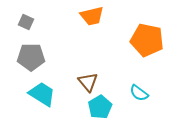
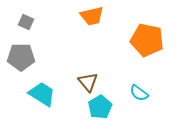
gray pentagon: moved 10 px left
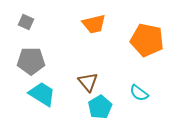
orange trapezoid: moved 2 px right, 8 px down
gray pentagon: moved 10 px right, 4 px down
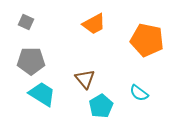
orange trapezoid: rotated 15 degrees counterclockwise
brown triangle: moved 3 px left, 3 px up
cyan pentagon: moved 1 px right, 1 px up
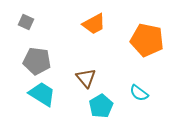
gray pentagon: moved 6 px right; rotated 8 degrees clockwise
brown triangle: moved 1 px right, 1 px up
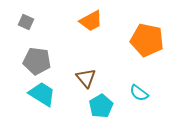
orange trapezoid: moved 3 px left, 3 px up
